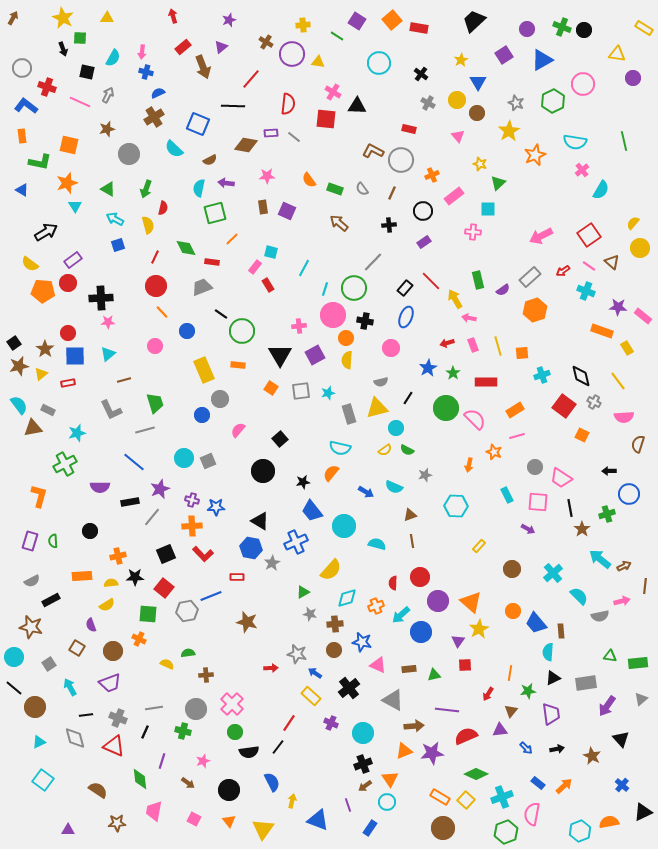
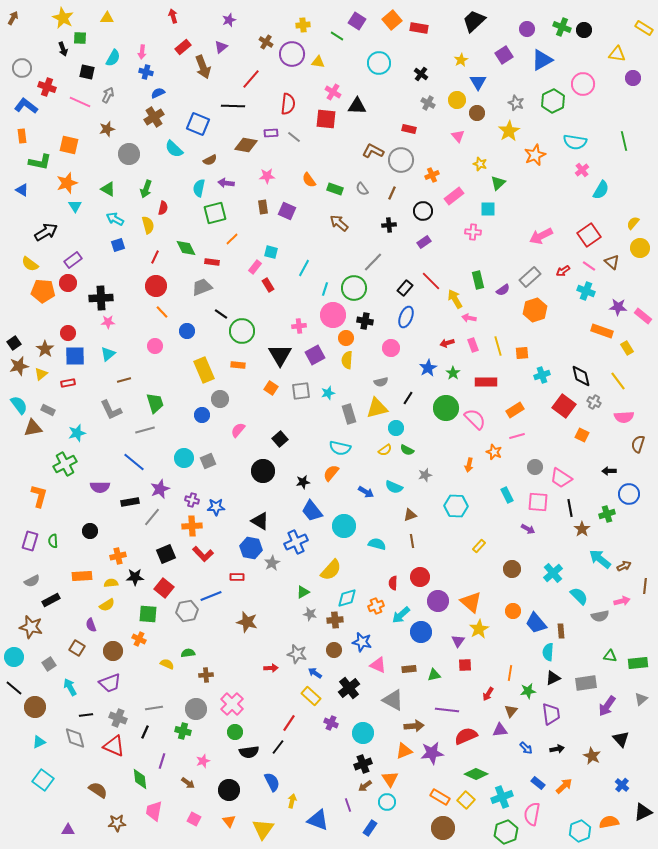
brown cross at (335, 624): moved 4 px up
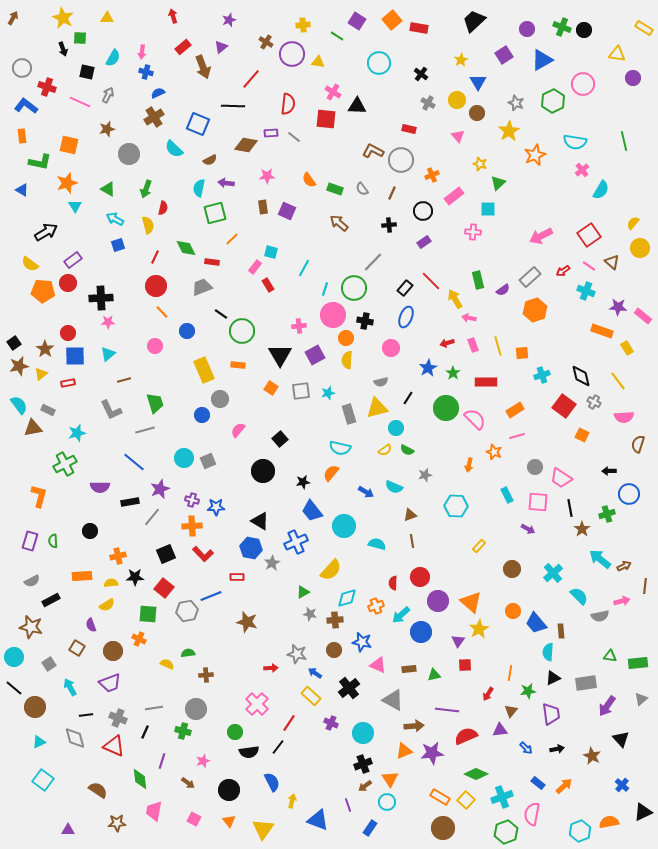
pink cross at (232, 704): moved 25 px right
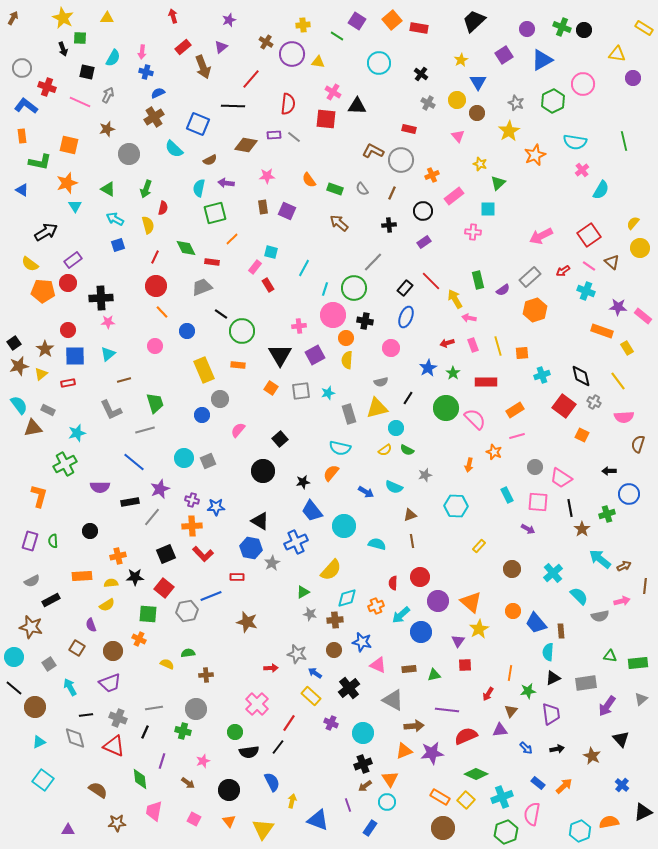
purple rectangle at (271, 133): moved 3 px right, 2 px down
red circle at (68, 333): moved 3 px up
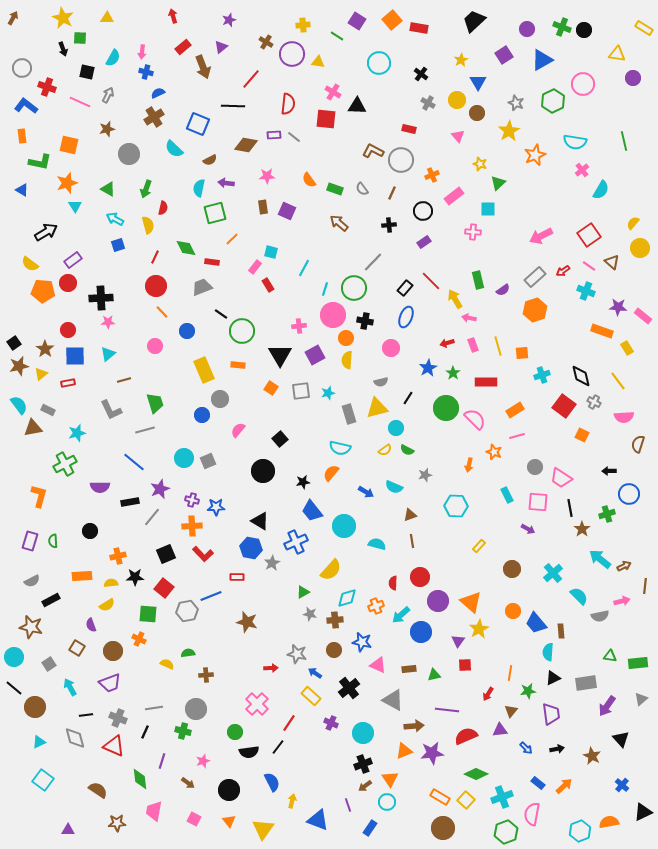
gray rectangle at (530, 277): moved 5 px right
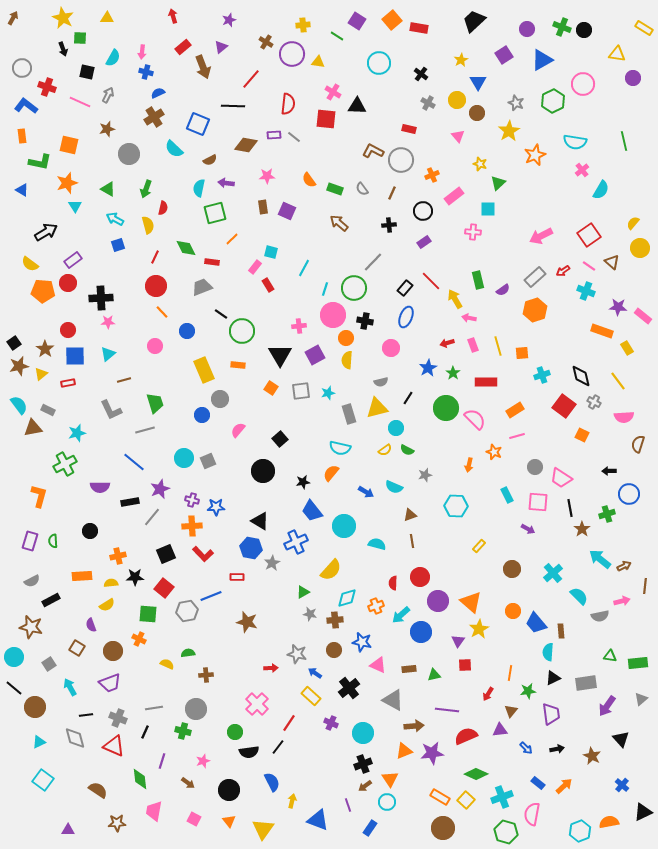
green hexagon at (506, 832): rotated 25 degrees counterclockwise
